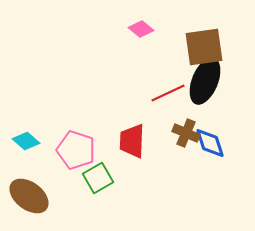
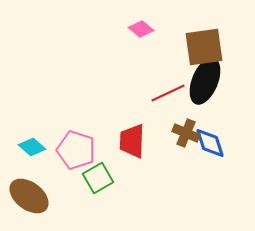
cyan diamond: moved 6 px right, 6 px down
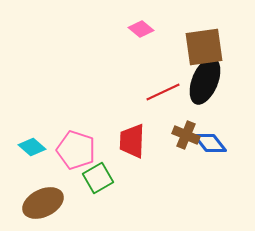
red line: moved 5 px left, 1 px up
brown cross: moved 2 px down
blue diamond: rotated 20 degrees counterclockwise
brown ellipse: moved 14 px right, 7 px down; rotated 63 degrees counterclockwise
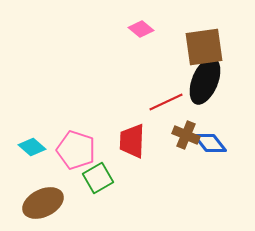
red line: moved 3 px right, 10 px down
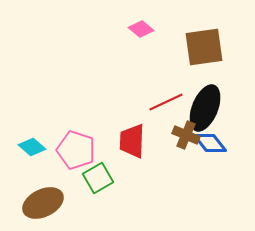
black ellipse: moved 27 px down
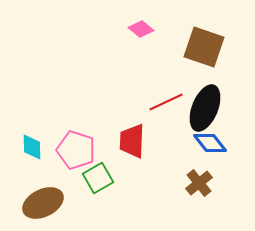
brown square: rotated 27 degrees clockwise
brown cross: moved 13 px right, 48 px down; rotated 28 degrees clockwise
cyan diamond: rotated 48 degrees clockwise
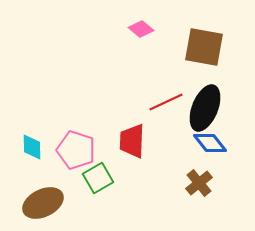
brown square: rotated 9 degrees counterclockwise
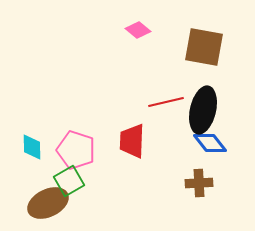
pink diamond: moved 3 px left, 1 px down
red line: rotated 12 degrees clockwise
black ellipse: moved 2 px left, 2 px down; rotated 9 degrees counterclockwise
green square: moved 29 px left, 3 px down
brown cross: rotated 36 degrees clockwise
brown ellipse: moved 5 px right
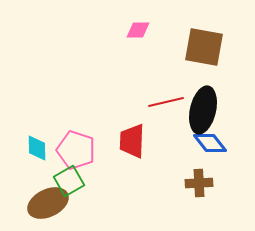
pink diamond: rotated 40 degrees counterclockwise
cyan diamond: moved 5 px right, 1 px down
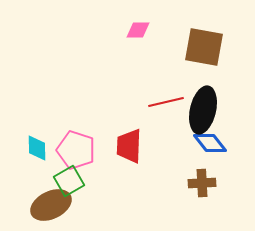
red trapezoid: moved 3 px left, 5 px down
brown cross: moved 3 px right
brown ellipse: moved 3 px right, 2 px down
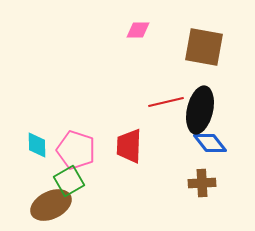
black ellipse: moved 3 px left
cyan diamond: moved 3 px up
